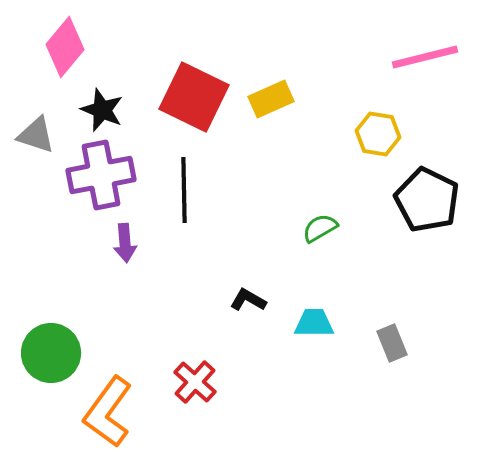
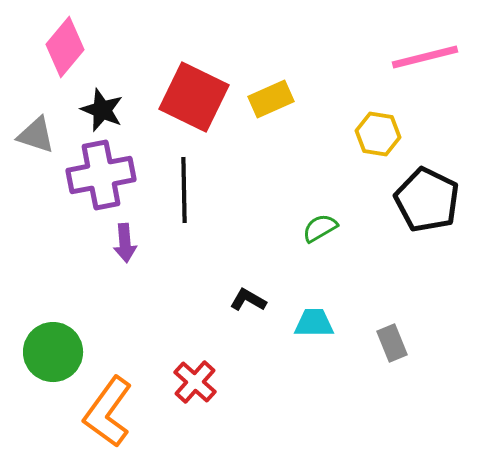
green circle: moved 2 px right, 1 px up
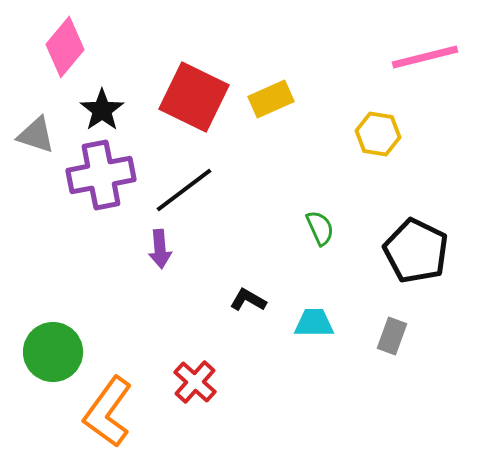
black star: rotated 15 degrees clockwise
black line: rotated 54 degrees clockwise
black pentagon: moved 11 px left, 51 px down
green semicircle: rotated 96 degrees clockwise
purple arrow: moved 35 px right, 6 px down
gray rectangle: moved 7 px up; rotated 42 degrees clockwise
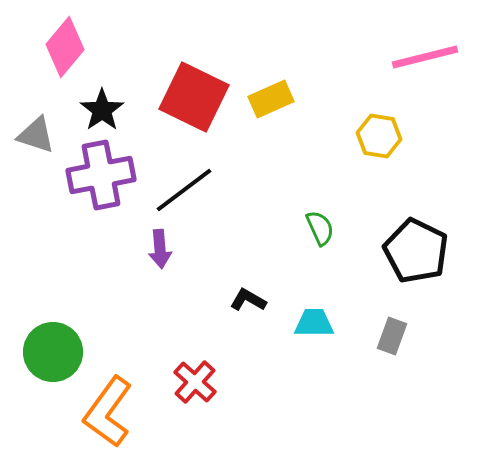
yellow hexagon: moved 1 px right, 2 px down
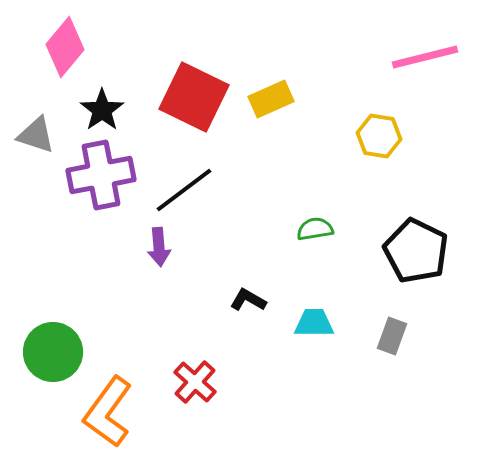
green semicircle: moved 5 px left, 1 px down; rotated 75 degrees counterclockwise
purple arrow: moved 1 px left, 2 px up
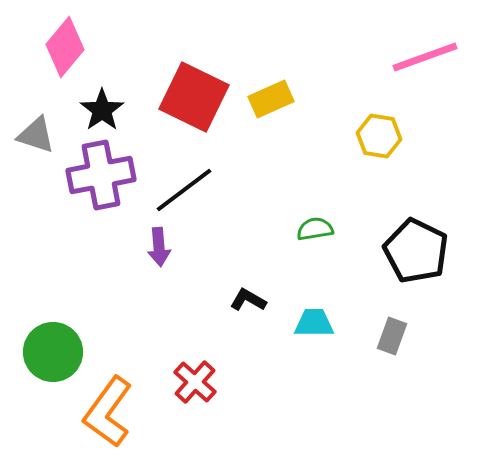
pink line: rotated 6 degrees counterclockwise
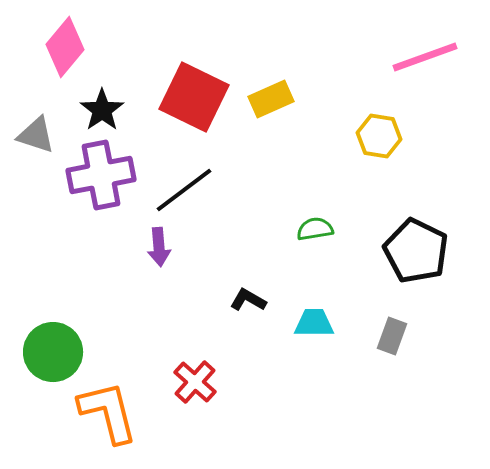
orange L-shape: rotated 130 degrees clockwise
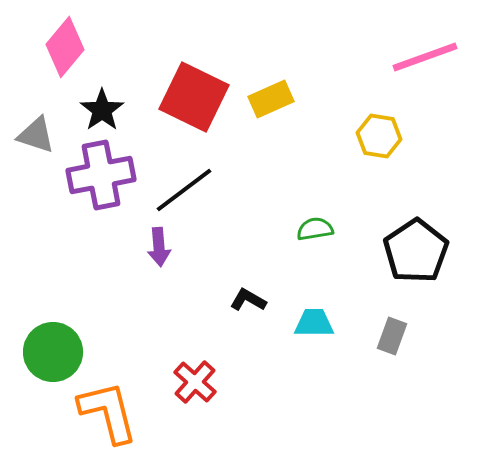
black pentagon: rotated 12 degrees clockwise
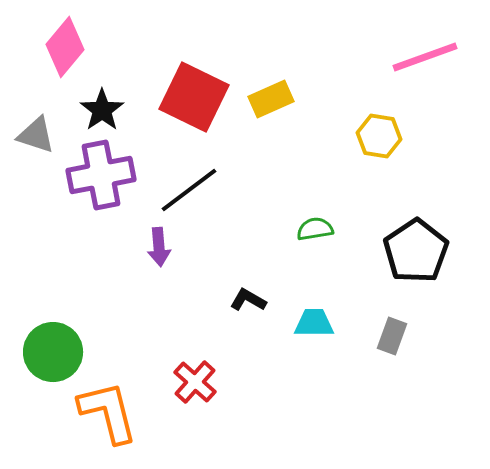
black line: moved 5 px right
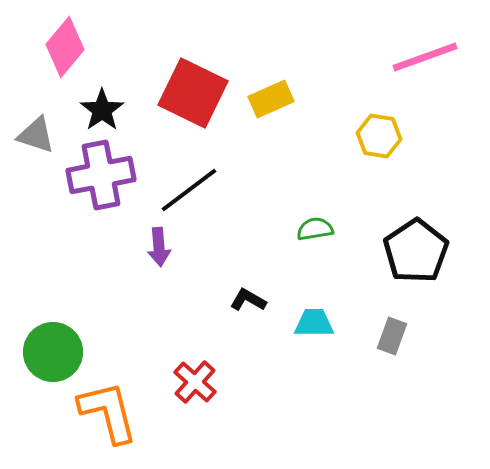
red square: moved 1 px left, 4 px up
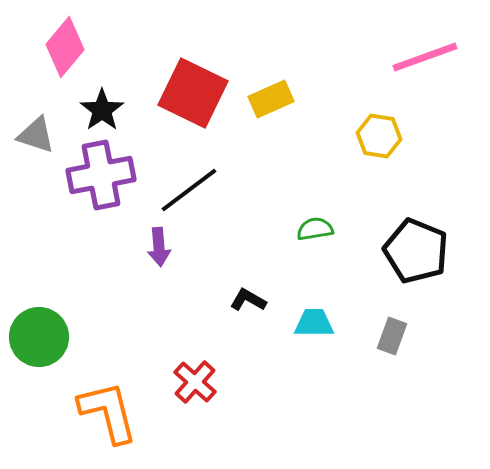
black pentagon: rotated 16 degrees counterclockwise
green circle: moved 14 px left, 15 px up
